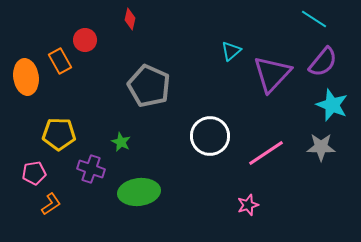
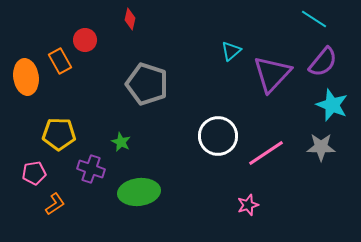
gray pentagon: moved 2 px left, 2 px up; rotated 6 degrees counterclockwise
white circle: moved 8 px right
orange L-shape: moved 4 px right
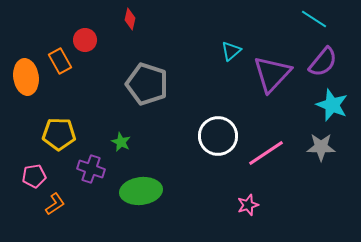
pink pentagon: moved 3 px down
green ellipse: moved 2 px right, 1 px up
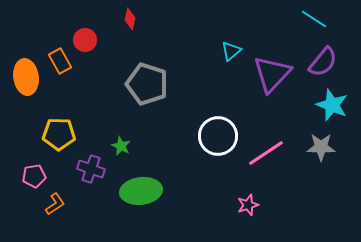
green star: moved 4 px down
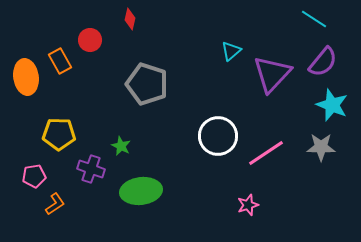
red circle: moved 5 px right
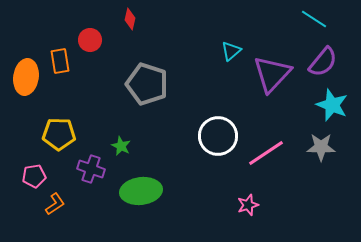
orange rectangle: rotated 20 degrees clockwise
orange ellipse: rotated 16 degrees clockwise
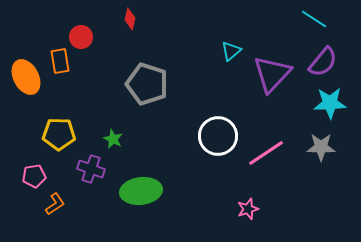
red circle: moved 9 px left, 3 px up
orange ellipse: rotated 36 degrees counterclockwise
cyan star: moved 2 px left, 2 px up; rotated 24 degrees counterclockwise
green star: moved 8 px left, 7 px up
pink star: moved 4 px down
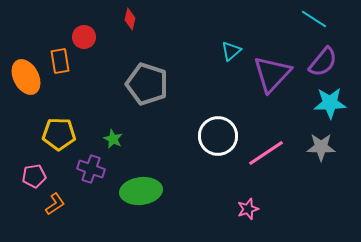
red circle: moved 3 px right
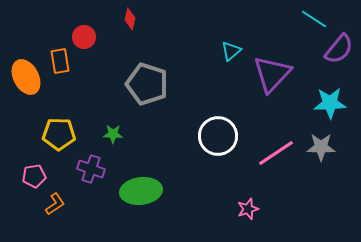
purple semicircle: moved 16 px right, 13 px up
green star: moved 5 px up; rotated 24 degrees counterclockwise
pink line: moved 10 px right
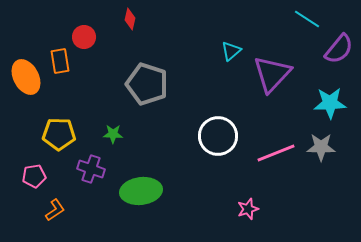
cyan line: moved 7 px left
pink line: rotated 12 degrees clockwise
orange L-shape: moved 6 px down
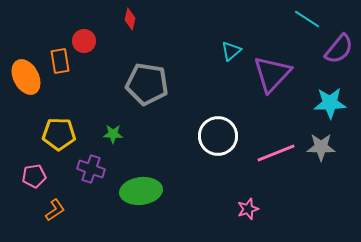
red circle: moved 4 px down
gray pentagon: rotated 9 degrees counterclockwise
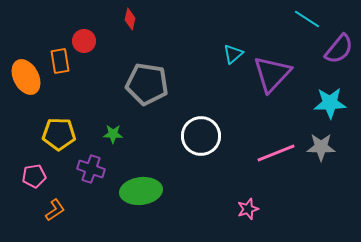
cyan triangle: moved 2 px right, 3 px down
white circle: moved 17 px left
